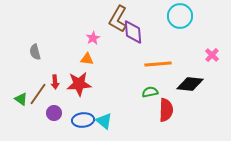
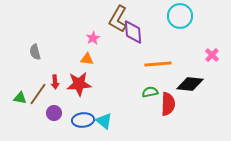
green triangle: moved 1 px left, 1 px up; rotated 24 degrees counterclockwise
red semicircle: moved 2 px right, 6 px up
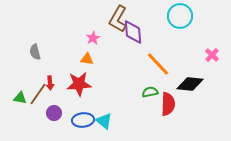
orange line: rotated 52 degrees clockwise
red arrow: moved 5 px left, 1 px down
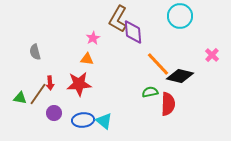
black diamond: moved 10 px left, 8 px up; rotated 8 degrees clockwise
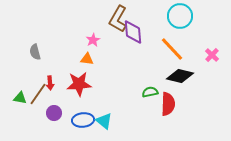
pink star: moved 2 px down
orange line: moved 14 px right, 15 px up
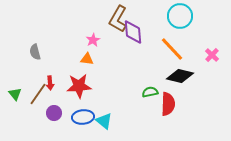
red star: moved 2 px down
green triangle: moved 5 px left, 4 px up; rotated 40 degrees clockwise
blue ellipse: moved 3 px up
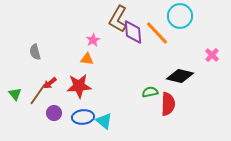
orange line: moved 15 px left, 16 px up
red arrow: rotated 56 degrees clockwise
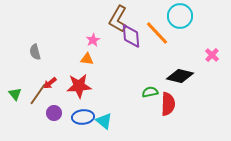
purple diamond: moved 2 px left, 4 px down
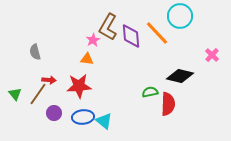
brown L-shape: moved 10 px left, 8 px down
red arrow: moved 1 px left, 3 px up; rotated 136 degrees counterclockwise
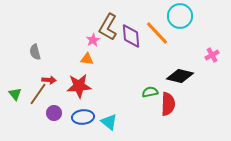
pink cross: rotated 16 degrees clockwise
cyan triangle: moved 5 px right, 1 px down
